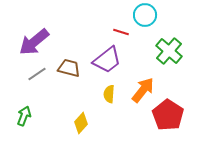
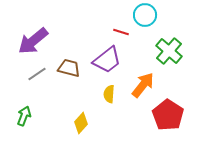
purple arrow: moved 1 px left, 1 px up
orange arrow: moved 5 px up
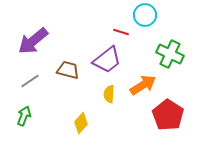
green cross: moved 1 px right, 3 px down; rotated 16 degrees counterclockwise
brown trapezoid: moved 1 px left, 2 px down
gray line: moved 7 px left, 7 px down
orange arrow: rotated 20 degrees clockwise
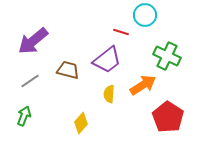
green cross: moved 3 px left, 2 px down
red pentagon: moved 2 px down
